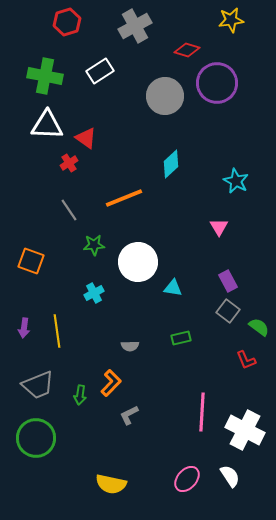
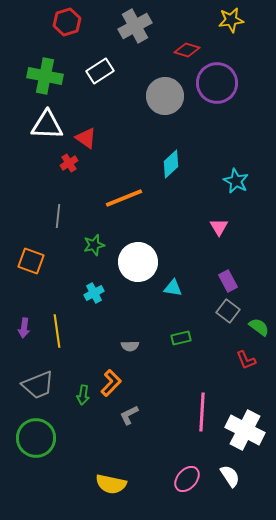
gray line: moved 11 px left, 6 px down; rotated 40 degrees clockwise
green star: rotated 10 degrees counterclockwise
green arrow: moved 3 px right
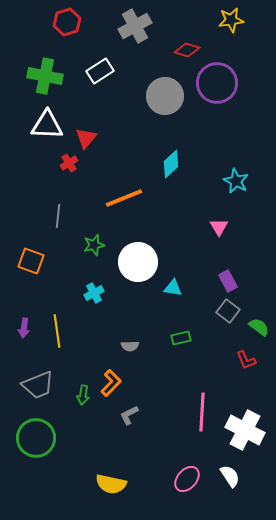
red triangle: rotated 35 degrees clockwise
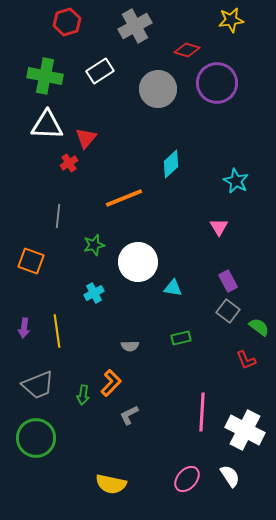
gray circle: moved 7 px left, 7 px up
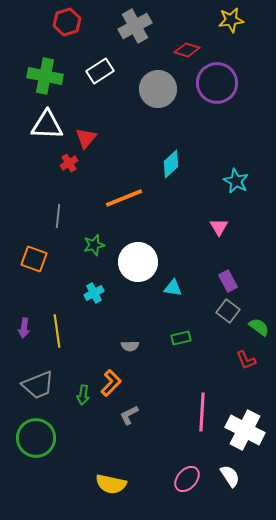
orange square: moved 3 px right, 2 px up
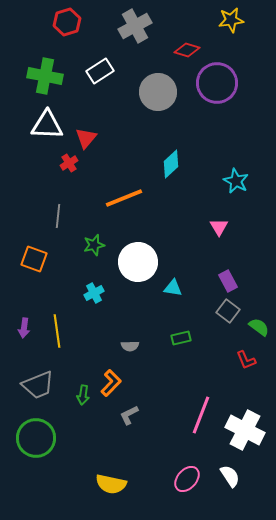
gray circle: moved 3 px down
pink line: moved 1 px left, 3 px down; rotated 18 degrees clockwise
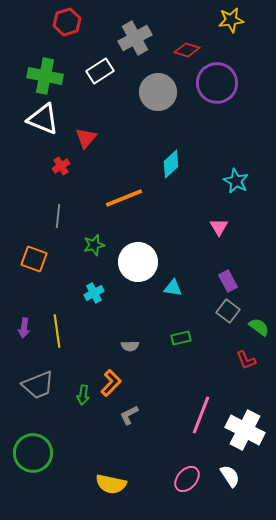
gray cross: moved 12 px down
white triangle: moved 4 px left, 6 px up; rotated 20 degrees clockwise
red cross: moved 8 px left, 3 px down
green circle: moved 3 px left, 15 px down
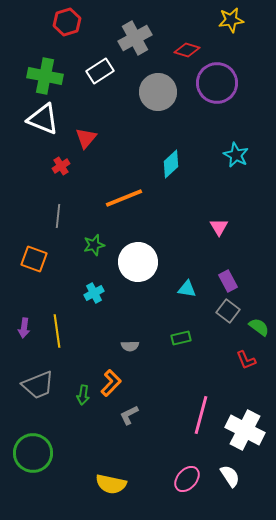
cyan star: moved 26 px up
cyan triangle: moved 14 px right, 1 px down
pink line: rotated 6 degrees counterclockwise
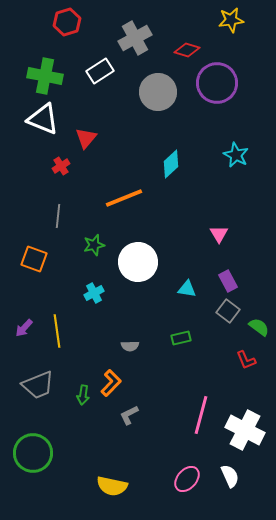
pink triangle: moved 7 px down
purple arrow: rotated 36 degrees clockwise
white semicircle: rotated 10 degrees clockwise
yellow semicircle: moved 1 px right, 2 px down
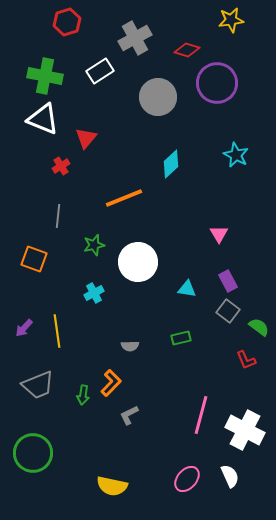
gray circle: moved 5 px down
